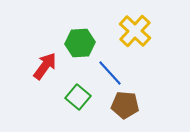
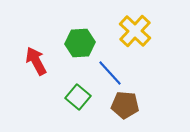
red arrow: moved 9 px left, 5 px up; rotated 64 degrees counterclockwise
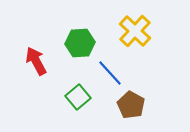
green square: rotated 10 degrees clockwise
brown pentagon: moved 6 px right; rotated 24 degrees clockwise
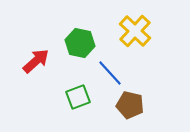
green hexagon: rotated 16 degrees clockwise
red arrow: rotated 76 degrees clockwise
green square: rotated 20 degrees clockwise
brown pentagon: moved 1 px left; rotated 16 degrees counterclockwise
